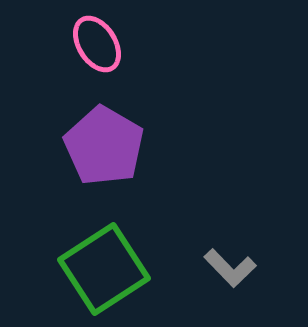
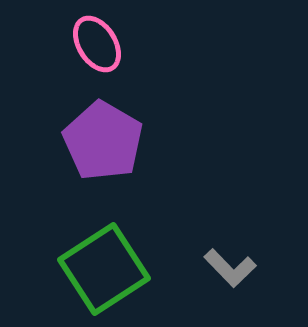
purple pentagon: moved 1 px left, 5 px up
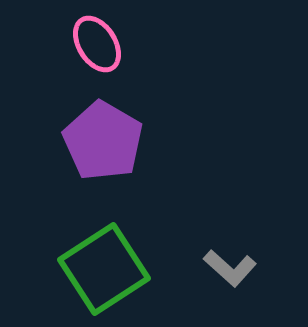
gray L-shape: rotated 4 degrees counterclockwise
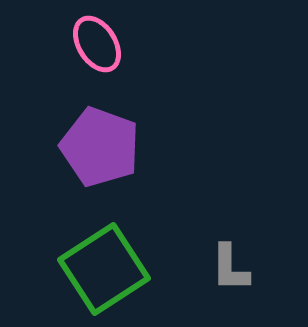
purple pentagon: moved 3 px left, 6 px down; rotated 10 degrees counterclockwise
gray L-shape: rotated 48 degrees clockwise
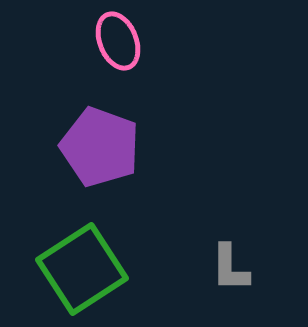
pink ellipse: moved 21 px right, 3 px up; rotated 10 degrees clockwise
green square: moved 22 px left
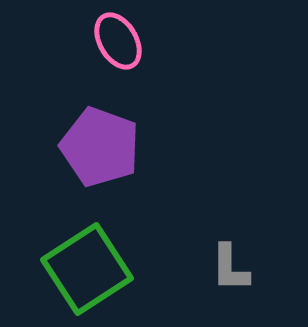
pink ellipse: rotated 8 degrees counterclockwise
green square: moved 5 px right
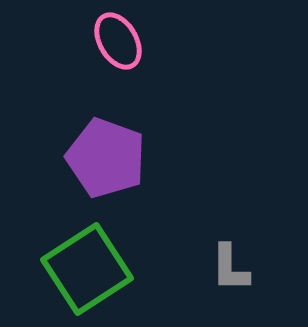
purple pentagon: moved 6 px right, 11 px down
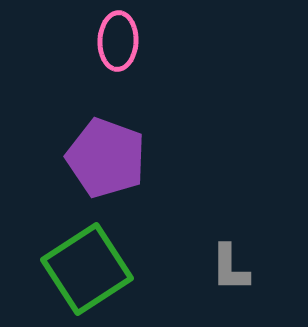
pink ellipse: rotated 32 degrees clockwise
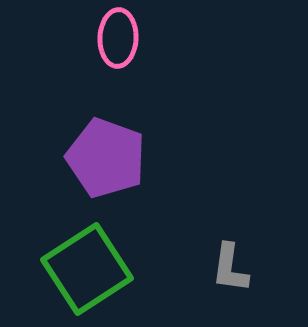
pink ellipse: moved 3 px up
gray L-shape: rotated 8 degrees clockwise
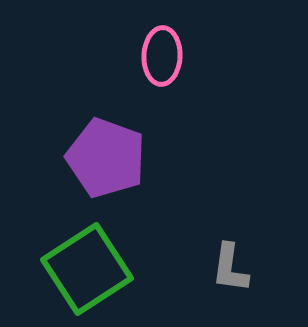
pink ellipse: moved 44 px right, 18 px down
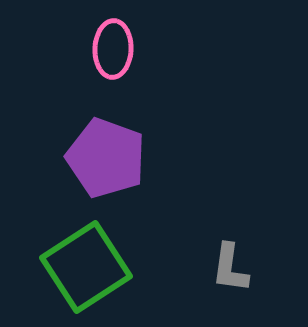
pink ellipse: moved 49 px left, 7 px up
green square: moved 1 px left, 2 px up
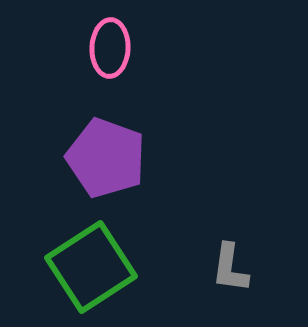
pink ellipse: moved 3 px left, 1 px up
green square: moved 5 px right
